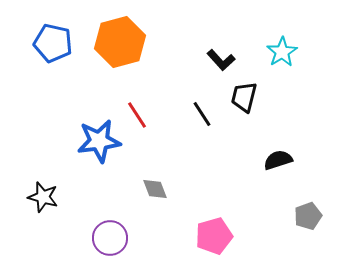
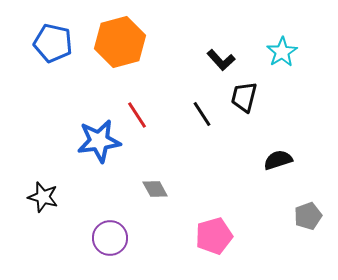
gray diamond: rotated 8 degrees counterclockwise
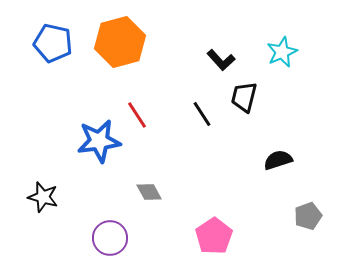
cyan star: rotated 8 degrees clockwise
gray diamond: moved 6 px left, 3 px down
pink pentagon: rotated 18 degrees counterclockwise
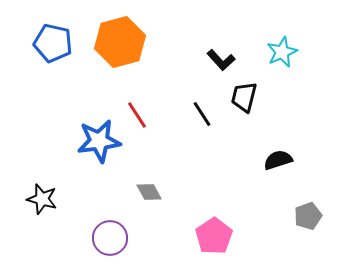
black star: moved 1 px left, 2 px down
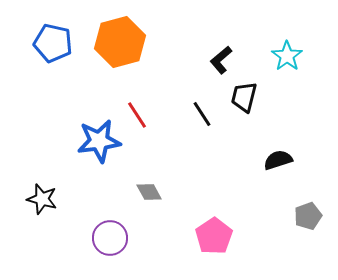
cyan star: moved 5 px right, 4 px down; rotated 12 degrees counterclockwise
black L-shape: rotated 92 degrees clockwise
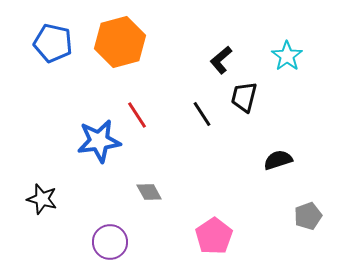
purple circle: moved 4 px down
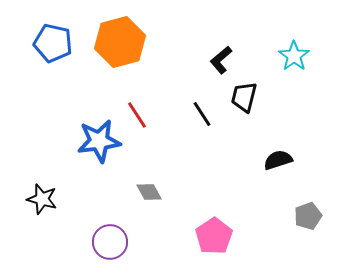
cyan star: moved 7 px right
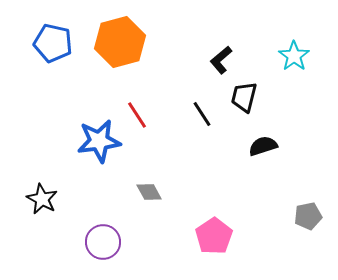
black semicircle: moved 15 px left, 14 px up
black star: rotated 12 degrees clockwise
gray pentagon: rotated 8 degrees clockwise
purple circle: moved 7 px left
